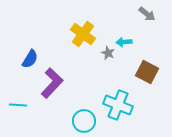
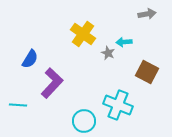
gray arrow: rotated 48 degrees counterclockwise
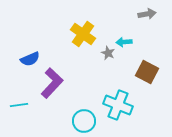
blue semicircle: rotated 36 degrees clockwise
cyan line: moved 1 px right; rotated 12 degrees counterclockwise
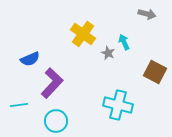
gray arrow: rotated 24 degrees clockwise
cyan arrow: rotated 70 degrees clockwise
brown square: moved 8 px right
cyan cross: rotated 8 degrees counterclockwise
cyan circle: moved 28 px left
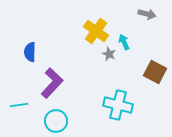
yellow cross: moved 13 px right, 3 px up
gray star: moved 1 px right, 1 px down
blue semicircle: moved 7 px up; rotated 114 degrees clockwise
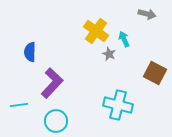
cyan arrow: moved 3 px up
brown square: moved 1 px down
